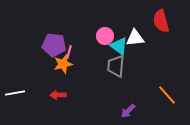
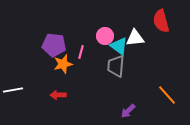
pink line: moved 12 px right
white line: moved 2 px left, 3 px up
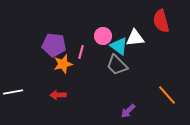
pink circle: moved 2 px left
gray trapezoid: moved 1 px right, 1 px up; rotated 50 degrees counterclockwise
white line: moved 2 px down
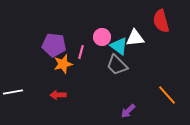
pink circle: moved 1 px left, 1 px down
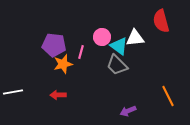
orange line: moved 1 px right, 1 px down; rotated 15 degrees clockwise
purple arrow: rotated 21 degrees clockwise
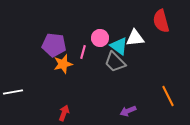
pink circle: moved 2 px left, 1 px down
pink line: moved 2 px right
gray trapezoid: moved 2 px left, 3 px up
red arrow: moved 6 px right, 18 px down; rotated 112 degrees clockwise
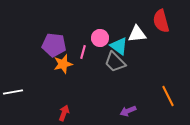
white triangle: moved 2 px right, 4 px up
